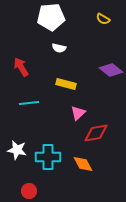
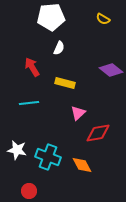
white semicircle: rotated 80 degrees counterclockwise
red arrow: moved 11 px right
yellow rectangle: moved 1 px left, 1 px up
red diamond: moved 2 px right
cyan cross: rotated 20 degrees clockwise
orange diamond: moved 1 px left, 1 px down
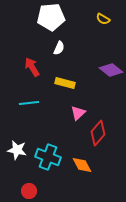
red diamond: rotated 40 degrees counterclockwise
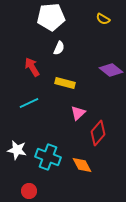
cyan line: rotated 18 degrees counterclockwise
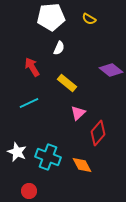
yellow semicircle: moved 14 px left
yellow rectangle: moved 2 px right; rotated 24 degrees clockwise
white star: moved 2 px down; rotated 12 degrees clockwise
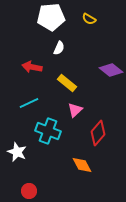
red arrow: rotated 48 degrees counterclockwise
pink triangle: moved 3 px left, 3 px up
cyan cross: moved 26 px up
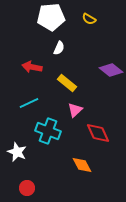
red diamond: rotated 65 degrees counterclockwise
red circle: moved 2 px left, 3 px up
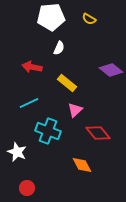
red diamond: rotated 15 degrees counterclockwise
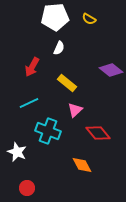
white pentagon: moved 4 px right
red arrow: rotated 72 degrees counterclockwise
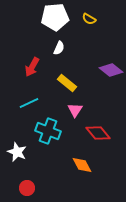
pink triangle: rotated 14 degrees counterclockwise
